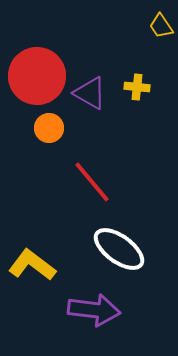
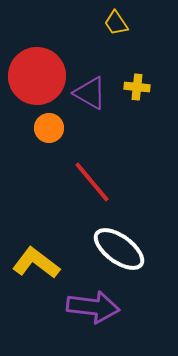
yellow trapezoid: moved 45 px left, 3 px up
yellow L-shape: moved 4 px right, 2 px up
purple arrow: moved 1 px left, 3 px up
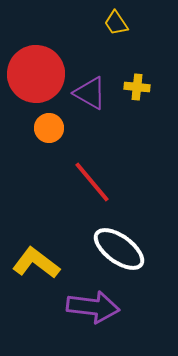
red circle: moved 1 px left, 2 px up
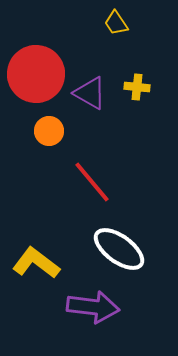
orange circle: moved 3 px down
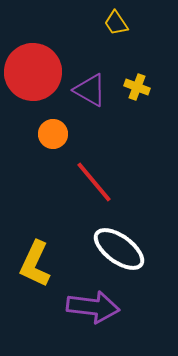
red circle: moved 3 px left, 2 px up
yellow cross: rotated 15 degrees clockwise
purple triangle: moved 3 px up
orange circle: moved 4 px right, 3 px down
red line: moved 2 px right
yellow L-shape: moved 1 px left, 1 px down; rotated 102 degrees counterclockwise
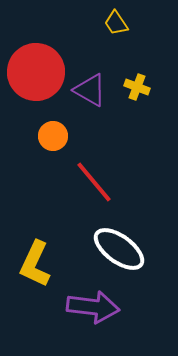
red circle: moved 3 px right
orange circle: moved 2 px down
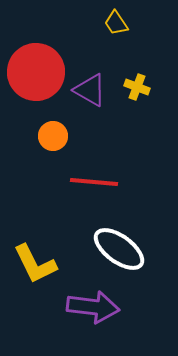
red line: rotated 45 degrees counterclockwise
yellow L-shape: rotated 51 degrees counterclockwise
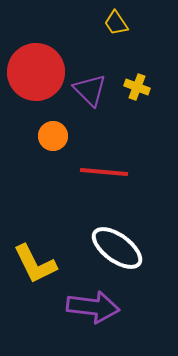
purple triangle: rotated 15 degrees clockwise
red line: moved 10 px right, 10 px up
white ellipse: moved 2 px left, 1 px up
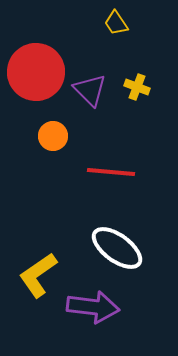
red line: moved 7 px right
yellow L-shape: moved 3 px right, 11 px down; rotated 81 degrees clockwise
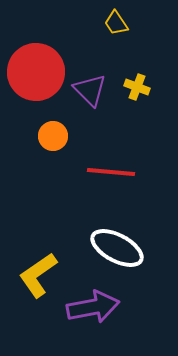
white ellipse: rotated 8 degrees counterclockwise
purple arrow: rotated 18 degrees counterclockwise
